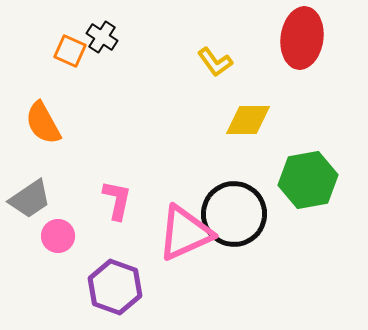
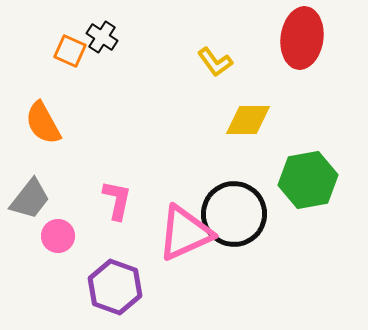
gray trapezoid: rotated 18 degrees counterclockwise
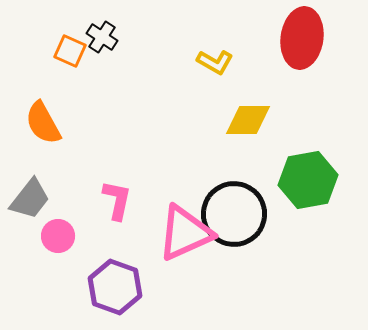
yellow L-shape: rotated 24 degrees counterclockwise
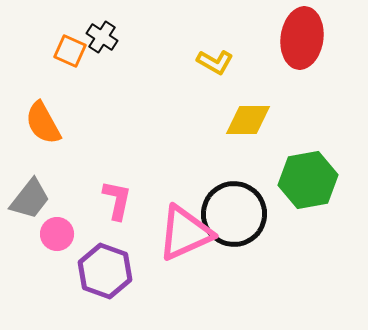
pink circle: moved 1 px left, 2 px up
purple hexagon: moved 10 px left, 16 px up
